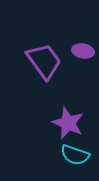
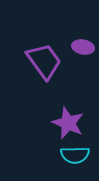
purple ellipse: moved 4 px up
cyan semicircle: rotated 20 degrees counterclockwise
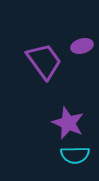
purple ellipse: moved 1 px left, 1 px up; rotated 25 degrees counterclockwise
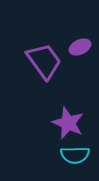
purple ellipse: moved 2 px left, 1 px down; rotated 10 degrees counterclockwise
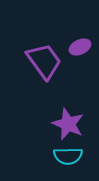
purple star: moved 1 px down
cyan semicircle: moved 7 px left, 1 px down
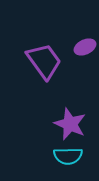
purple ellipse: moved 5 px right
purple star: moved 2 px right
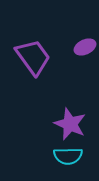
purple trapezoid: moved 11 px left, 4 px up
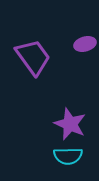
purple ellipse: moved 3 px up; rotated 10 degrees clockwise
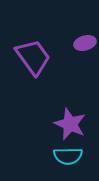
purple ellipse: moved 1 px up
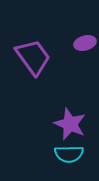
cyan semicircle: moved 1 px right, 2 px up
